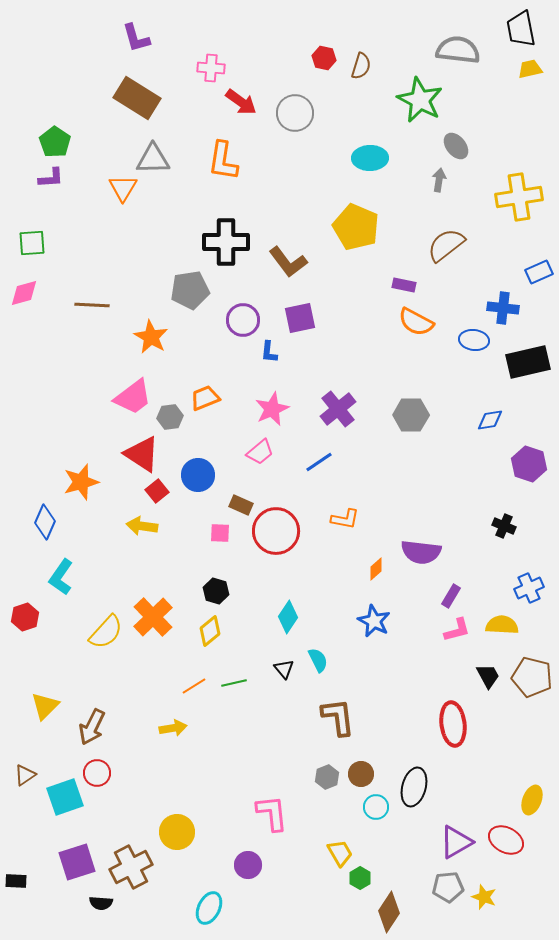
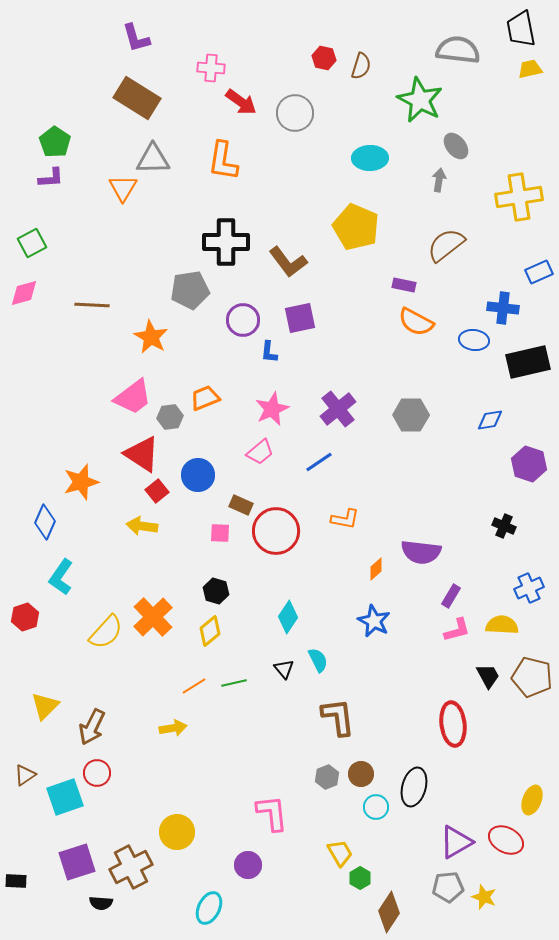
green square at (32, 243): rotated 24 degrees counterclockwise
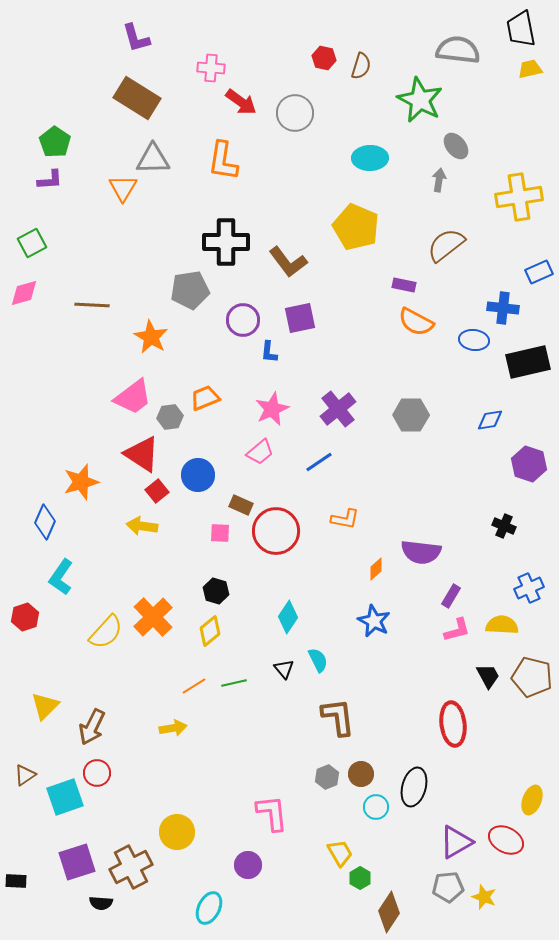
purple L-shape at (51, 178): moved 1 px left, 2 px down
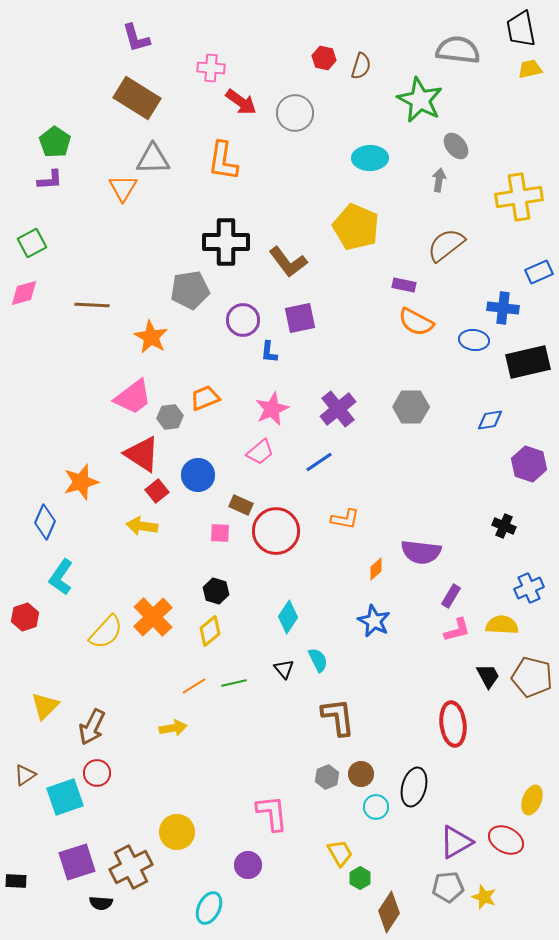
gray hexagon at (411, 415): moved 8 px up
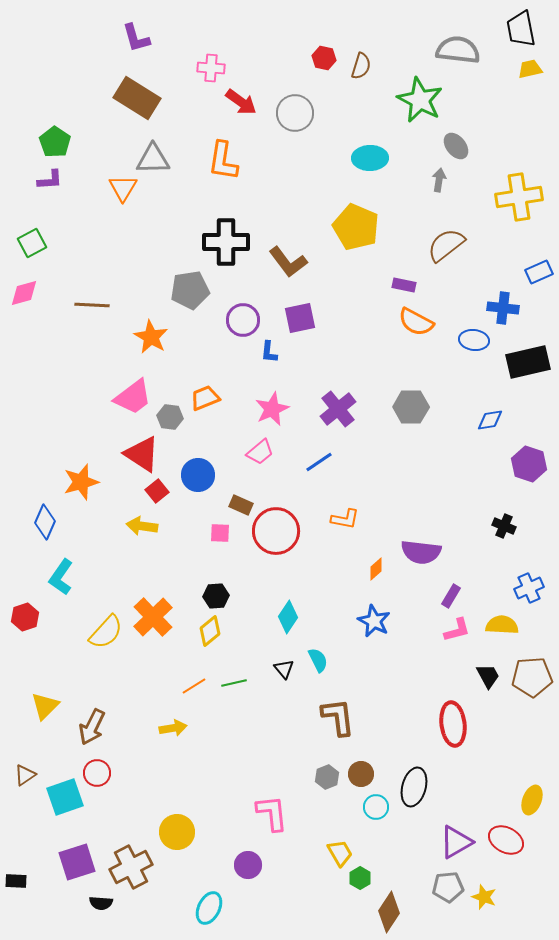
gray hexagon at (170, 417): rotated 15 degrees clockwise
black hexagon at (216, 591): moved 5 px down; rotated 20 degrees counterclockwise
brown pentagon at (532, 677): rotated 18 degrees counterclockwise
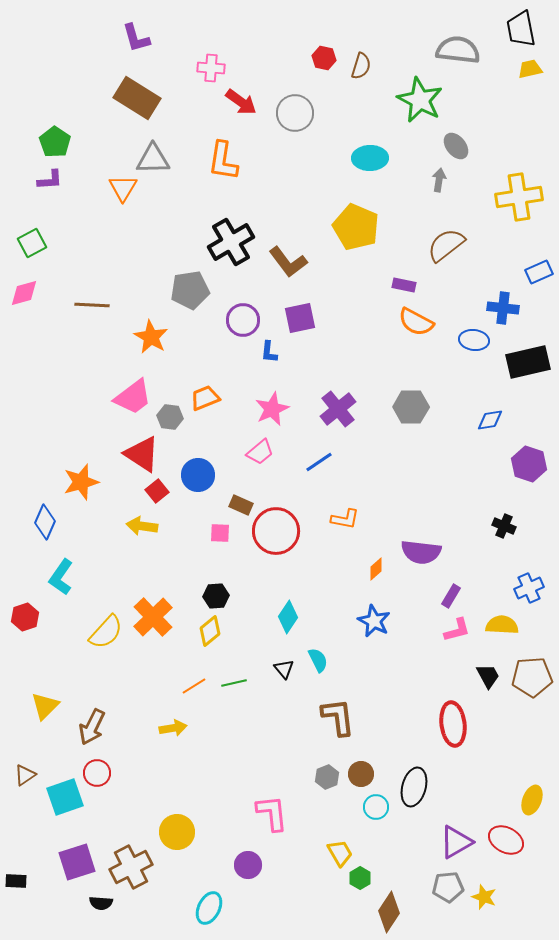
black cross at (226, 242): moved 5 px right; rotated 30 degrees counterclockwise
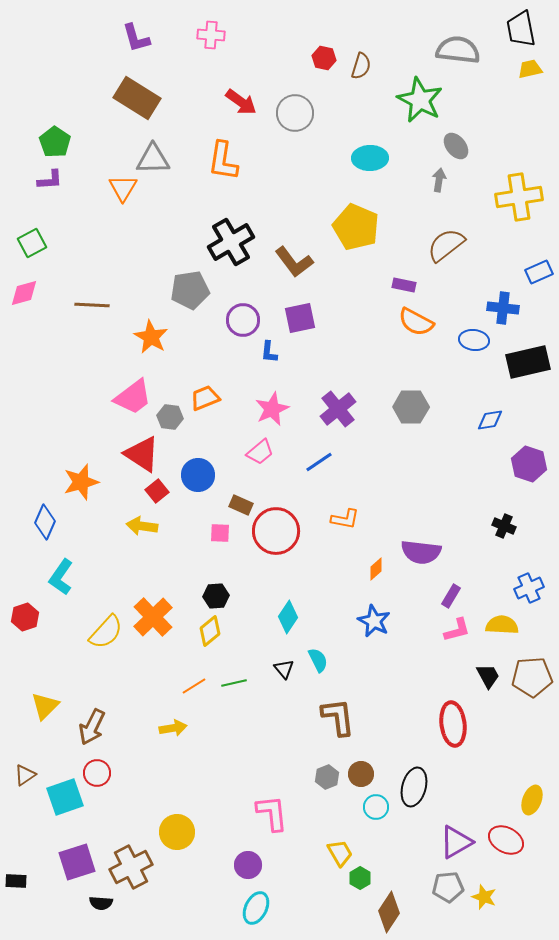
pink cross at (211, 68): moved 33 px up
brown L-shape at (288, 262): moved 6 px right
cyan ellipse at (209, 908): moved 47 px right
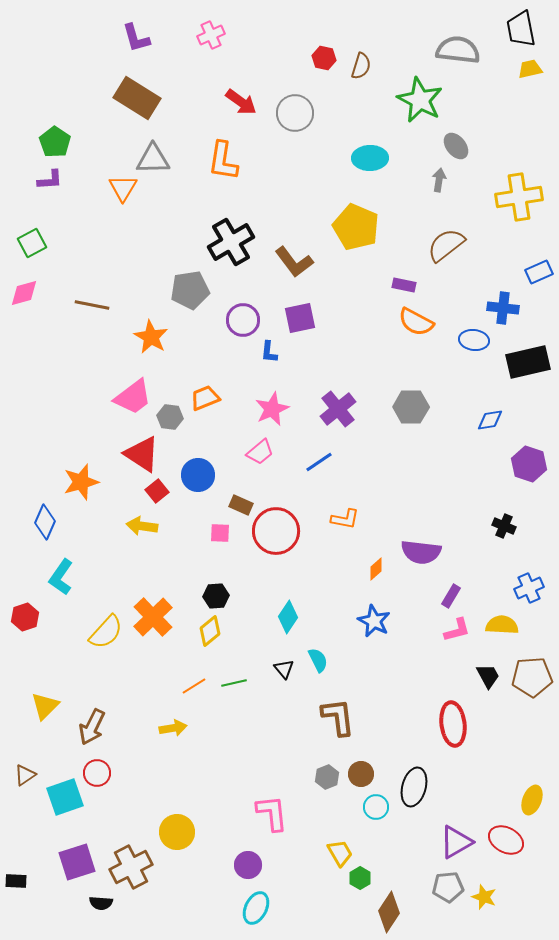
pink cross at (211, 35): rotated 28 degrees counterclockwise
brown line at (92, 305): rotated 8 degrees clockwise
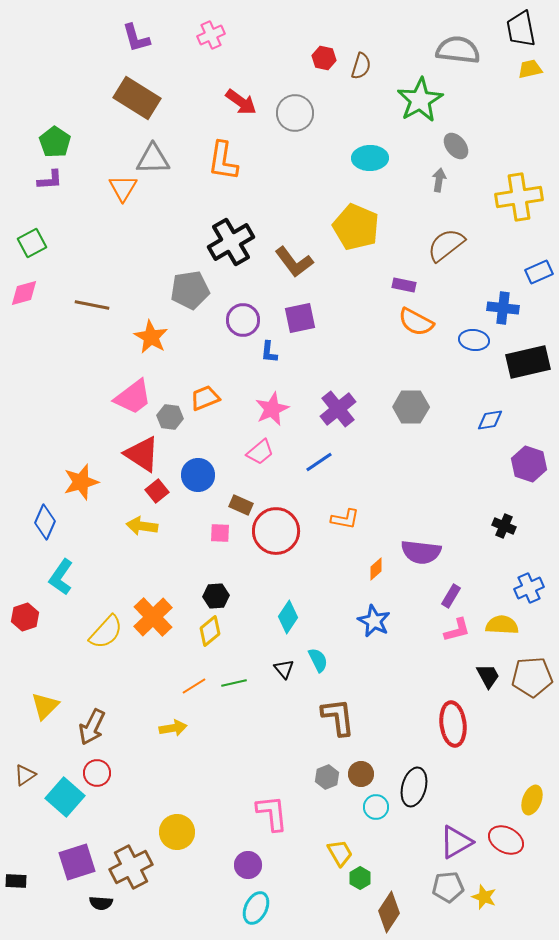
green star at (420, 100): rotated 15 degrees clockwise
cyan square at (65, 797): rotated 30 degrees counterclockwise
